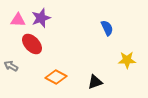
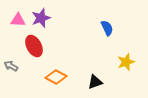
red ellipse: moved 2 px right, 2 px down; rotated 15 degrees clockwise
yellow star: moved 1 px left, 2 px down; rotated 18 degrees counterclockwise
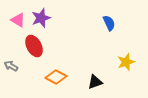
pink triangle: rotated 28 degrees clockwise
blue semicircle: moved 2 px right, 5 px up
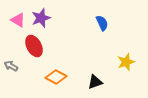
blue semicircle: moved 7 px left
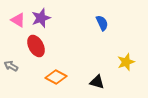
red ellipse: moved 2 px right
black triangle: moved 2 px right; rotated 35 degrees clockwise
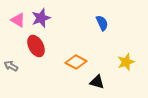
orange diamond: moved 20 px right, 15 px up
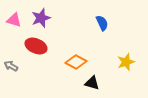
pink triangle: moved 4 px left; rotated 14 degrees counterclockwise
red ellipse: rotated 40 degrees counterclockwise
black triangle: moved 5 px left, 1 px down
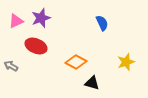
pink triangle: moved 2 px right, 1 px down; rotated 42 degrees counterclockwise
